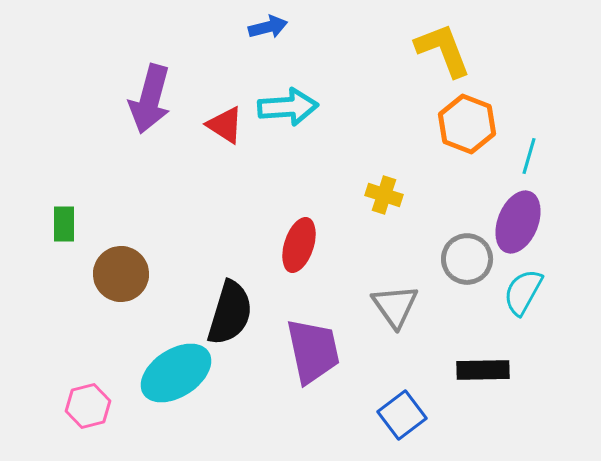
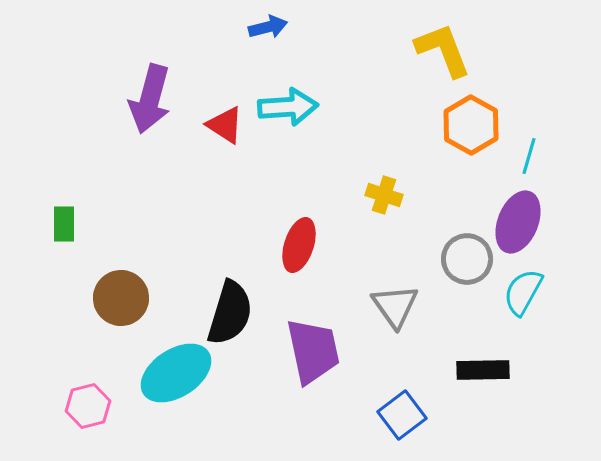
orange hexagon: moved 4 px right, 1 px down; rotated 8 degrees clockwise
brown circle: moved 24 px down
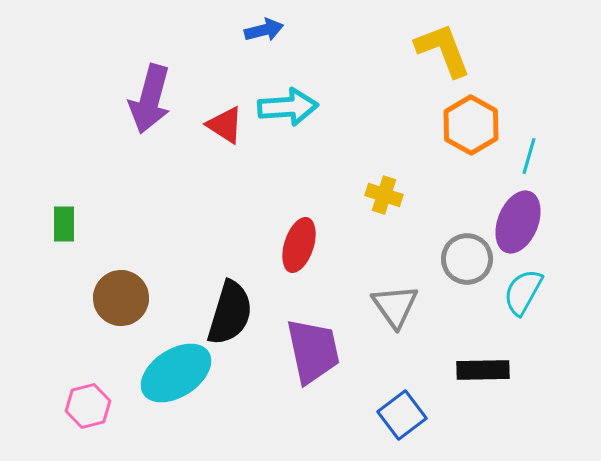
blue arrow: moved 4 px left, 3 px down
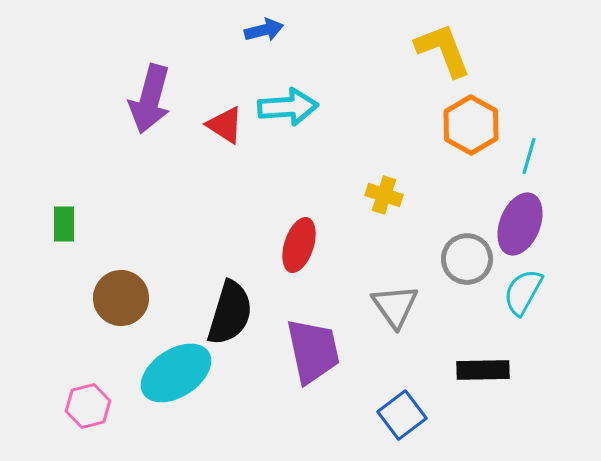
purple ellipse: moved 2 px right, 2 px down
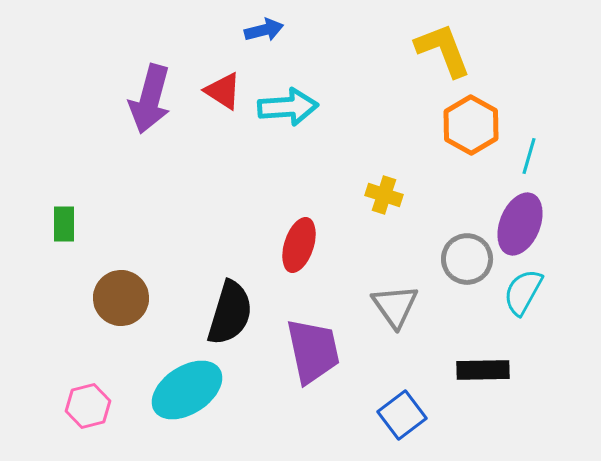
red triangle: moved 2 px left, 34 px up
cyan ellipse: moved 11 px right, 17 px down
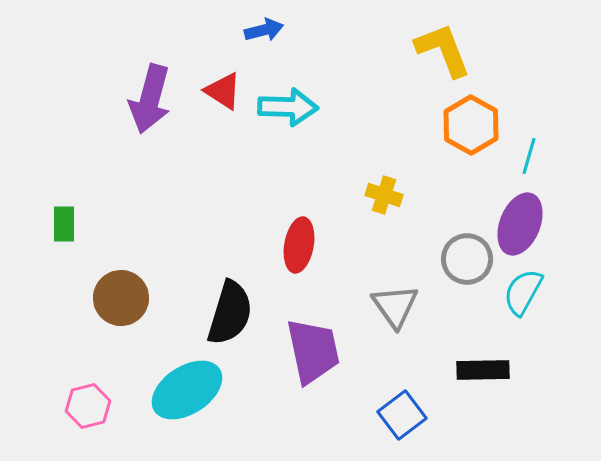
cyan arrow: rotated 6 degrees clockwise
red ellipse: rotated 8 degrees counterclockwise
